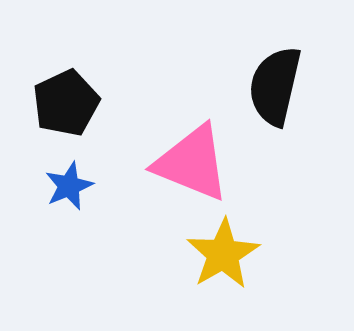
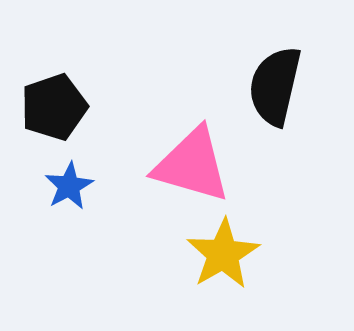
black pentagon: moved 12 px left, 4 px down; rotated 6 degrees clockwise
pink triangle: moved 2 px down; rotated 6 degrees counterclockwise
blue star: rotated 6 degrees counterclockwise
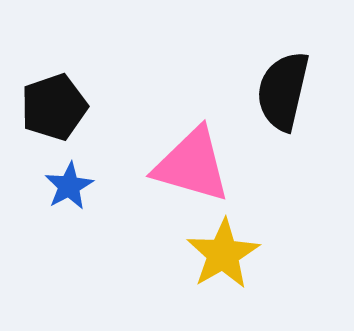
black semicircle: moved 8 px right, 5 px down
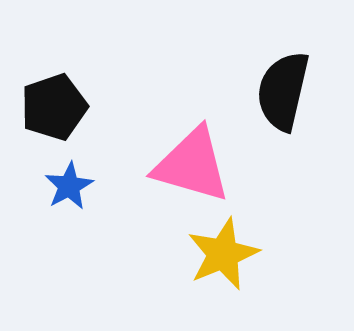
yellow star: rotated 8 degrees clockwise
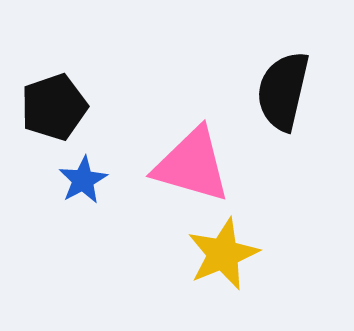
blue star: moved 14 px right, 6 px up
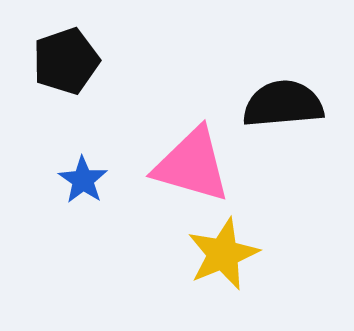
black semicircle: moved 13 px down; rotated 72 degrees clockwise
black pentagon: moved 12 px right, 46 px up
blue star: rotated 9 degrees counterclockwise
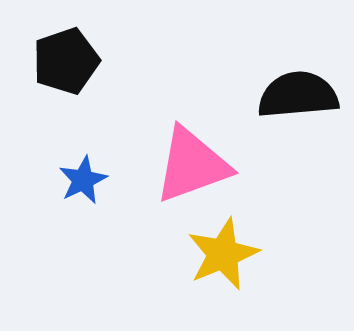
black semicircle: moved 15 px right, 9 px up
pink triangle: rotated 36 degrees counterclockwise
blue star: rotated 12 degrees clockwise
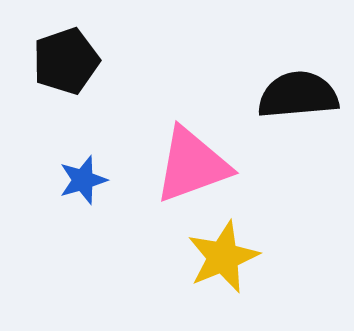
blue star: rotated 9 degrees clockwise
yellow star: moved 3 px down
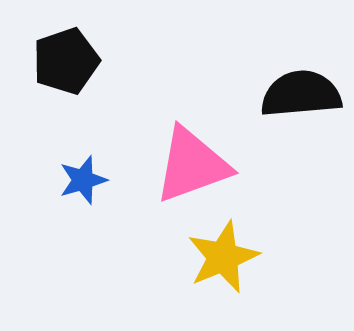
black semicircle: moved 3 px right, 1 px up
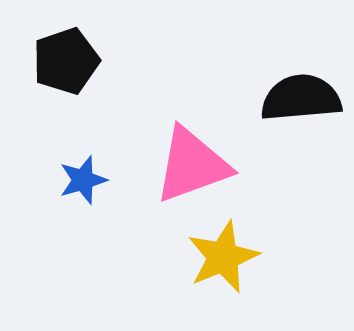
black semicircle: moved 4 px down
